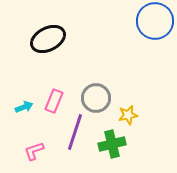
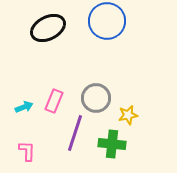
blue circle: moved 48 px left
black ellipse: moved 11 px up
purple line: moved 1 px down
green cross: rotated 20 degrees clockwise
pink L-shape: moved 7 px left; rotated 110 degrees clockwise
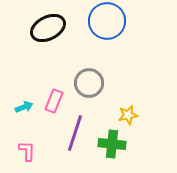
gray circle: moved 7 px left, 15 px up
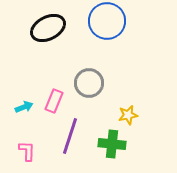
purple line: moved 5 px left, 3 px down
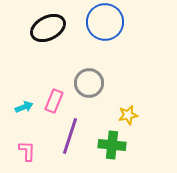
blue circle: moved 2 px left, 1 px down
green cross: moved 1 px down
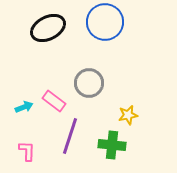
pink rectangle: rotated 75 degrees counterclockwise
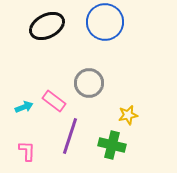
black ellipse: moved 1 px left, 2 px up
green cross: rotated 8 degrees clockwise
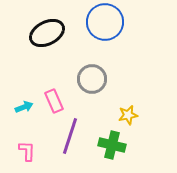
black ellipse: moved 7 px down
gray circle: moved 3 px right, 4 px up
pink rectangle: rotated 30 degrees clockwise
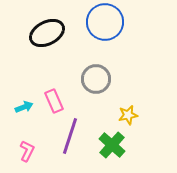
gray circle: moved 4 px right
green cross: rotated 28 degrees clockwise
pink L-shape: rotated 25 degrees clockwise
